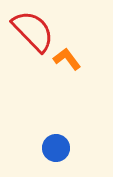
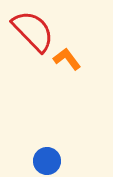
blue circle: moved 9 px left, 13 px down
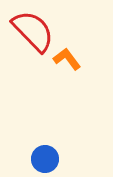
blue circle: moved 2 px left, 2 px up
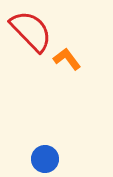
red semicircle: moved 2 px left
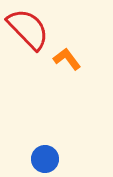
red semicircle: moved 3 px left, 2 px up
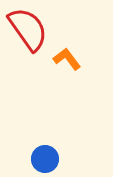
red semicircle: rotated 9 degrees clockwise
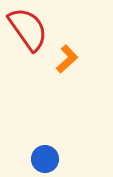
orange L-shape: rotated 84 degrees clockwise
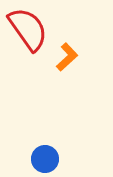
orange L-shape: moved 2 px up
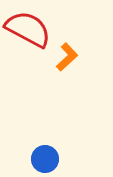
red semicircle: rotated 27 degrees counterclockwise
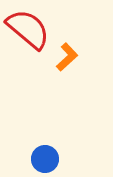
red semicircle: rotated 12 degrees clockwise
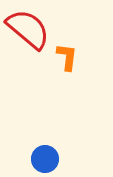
orange L-shape: rotated 40 degrees counterclockwise
